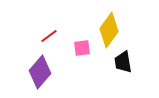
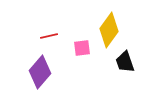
red line: rotated 24 degrees clockwise
black trapezoid: moved 2 px right; rotated 10 degrees counterclockwise
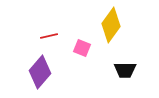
yellow diamond: moved 2 px right, 5 px up
pink square: rotated 30 degrees clockwise
black trapezoid: moved 8 px down; rotated 70 degrees counterclockwise
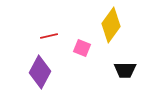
purple diamond: rotated 12 degrees counterclockwise
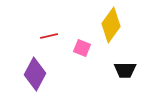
purple diamond: moved 5 px left, 2 px down
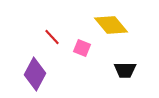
yellow diamond: rotated 76 degrees counterclockwise
red line: moved 3 px right, 1 px down; rotated 60 degrees clockwise
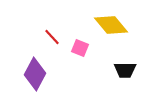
pink square: moved 2 px left
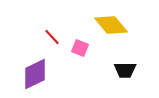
purple diamond: rotated 36 degrees clockwise
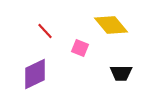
red line: moved 7 px left, 6 px up
black trapezoid: moved 4 px left, 3 px down
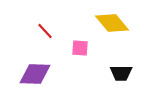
yellow diamond: moved 1 px right, 2 px up
pink square: rotated 18 degrees counterclockwise
purple diamond: rotated 28 degrees clockwise
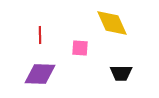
yellow diamond: rotated 16 degrees clockwise
red line: moved 5 px left, 4 px down; rotated 42 degrees clockwise
purple diamond: moved 5 px right
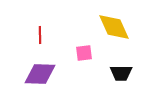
yellow diamond: moved 2 px right, 4 px down
pink square: moved 4 px right, 5 px down; rotated 12 degrees counterclockwise
